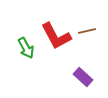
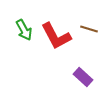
brown line: moved 2 px right, 2 px up; rotated 30 degrees clockwise
green arrow: moved 2 px left, 18 px up
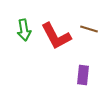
green arrow: rotated 20 degrees clockwise
purple rectangle: moved 2 px up; rotated 54 degrees clockwise
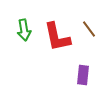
brown line: rotated 36 degrees clockwise
red L-shape: moved 1 px right, 1 px down; rotated 16 degrees clockwise
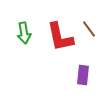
green arrow: moved 3 px down
red L-shape: moved 3 px right
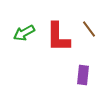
green arrow: rotated 70 degrees clockwise
red L-shape: moved 2 px left; rotated 12 degrees clockwise
